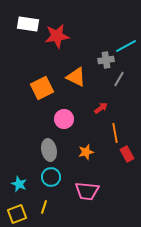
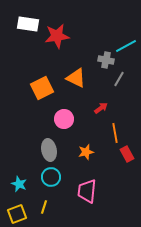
gray cross: rotated 21 degrees clockwise
orange triangle: moved 1 px down
pink trapezoid: rotated 90 degrees clockwise
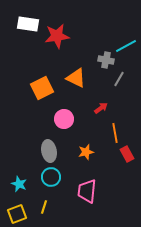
gray ellipse: moved 1 px down
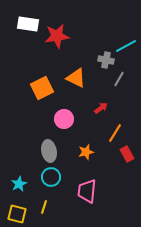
orange line: rotated 42 degrees clockwise
cyan star: rotated 21 degrees clockwise
yellow square: rotated 36 degrees clockwise
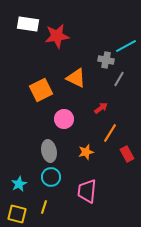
orange square: moved 1 px left, 2 px down
orange line: moved 5 px left
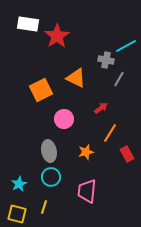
red star: rotated 25 degrees counterclockwise
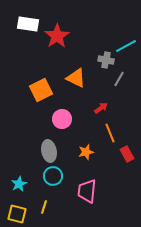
pink circle: moved 2 px left
orange line: rotated 54 degrees counterclockwise
cyan circle: moved 2 px right, 1 px up
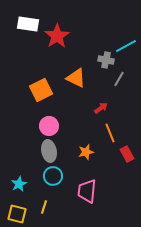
pink circle: moved 13 px left, 7 px down
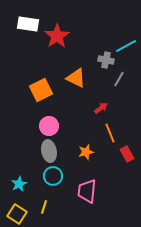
yellow square: rotated 18 degrees clockwise
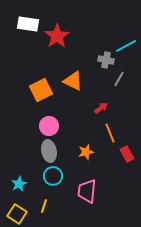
orange triangle: moved 3 px left, 3 px down
yellow line: moved 1 px up
